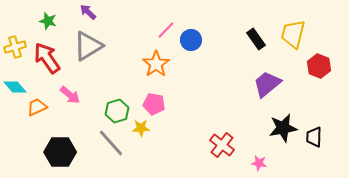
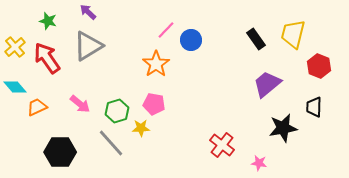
yellow cross: rotated 25 degrees counterclockwise
pink arrow: moved 10 px right, 9 px down
black trapezoid: moved 30 px up
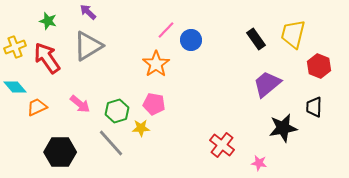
yellow cross: rotated 20 degrees clockwise
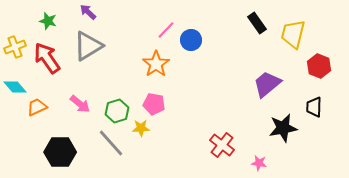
black rectangle: moved 1 px right, 16 px up
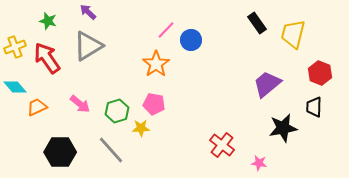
red hexagon: moved 1 px right, 7 px down
gray line: moved 7 px down
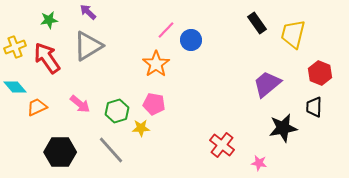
green star: moved 1 px right, 1 px up; rotated 24 degrees counterclockwise
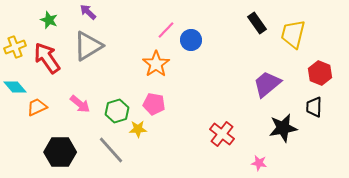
green star: rotated 30 degrees clockwise
yellow star: moved 3 px left, 1 px down
red cross: moved 11 px up
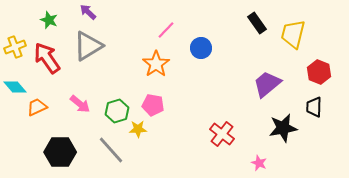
blue circle: moved 10 px right, 8 px down
red hexagon: moved 1 px left, 1 px up
pink pentagon: moved 1 px left, 1 px down
pink star: rotated 14 degrees clockwise
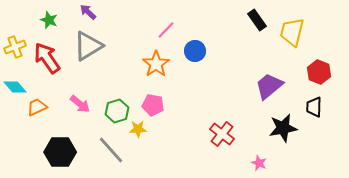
black rectangle: moved 3 px up
yellow trapezoid: moved 1 px left, 2 px up
blue circle: moved 6 px left, 3 px down
purple trapezoid: moved 2 px right, 2 px down
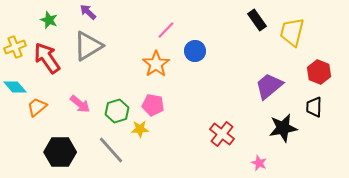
orange trapezoid: rotated 15 degrees counterclockwise
yellow star: moved 2 px right
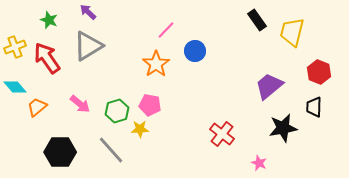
pink pentagon: moved 3 px left
